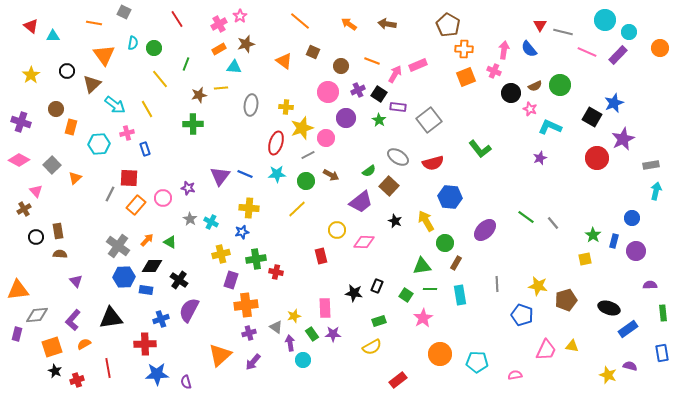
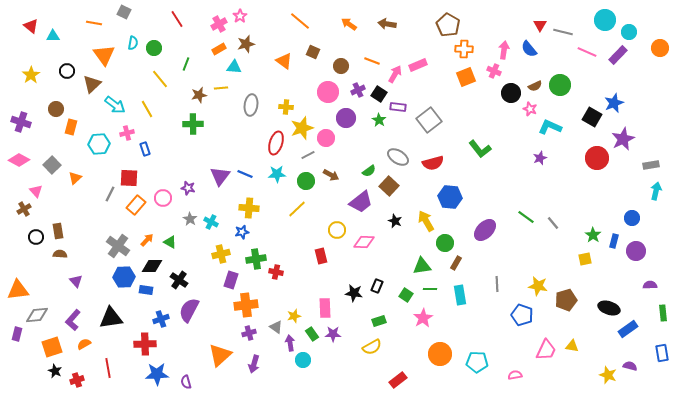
purple arrow at (253, 362): moved 1 px right, 2 px down; rotated 24 degrees counterclockwise
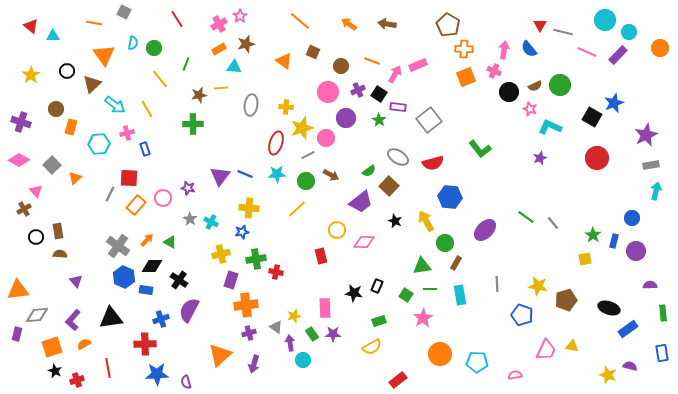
black circle at (511, 93): moved 2 px left, 1 px up
purple star at (623, 139): moved 23 px right, 4 px up
blue hexagon at (124, 277): rotated 25 degrees clockwise
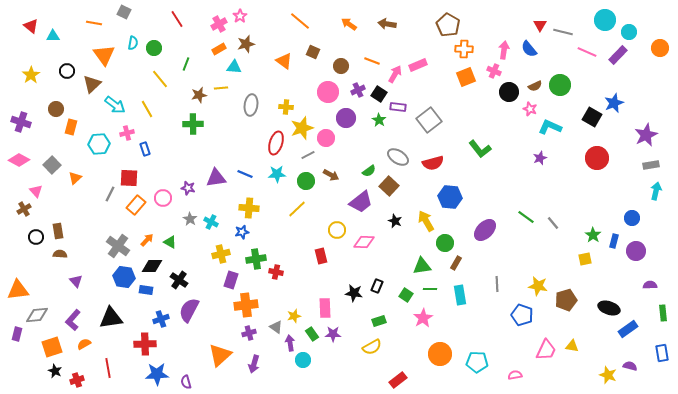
purple triangle at (220, 176): moved 4 px left, 2 px down; rotated 45 degrees clockwise
blue hexagon at (124, 277): rotated 15 degrees counterclockwise
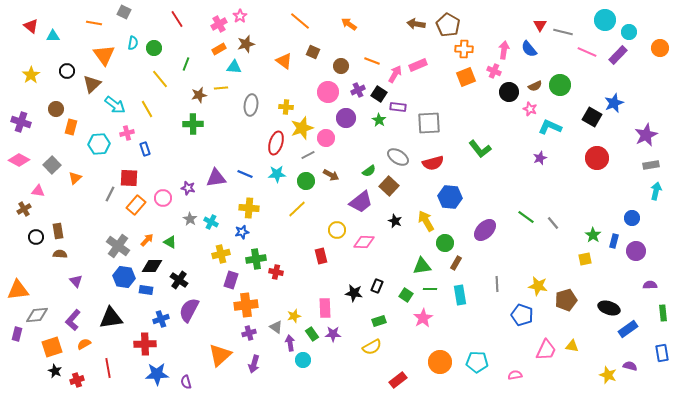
brown arrow at (387, 24): moved 29 px right
gray square at (429, 120): moved 3 px down; rotated 35 degrees clockwise
pink triangle at (36, 191): moved 2 px right; rotated 40 degrees counterclockwise
orange circle at (440, 354): moved 8 px down
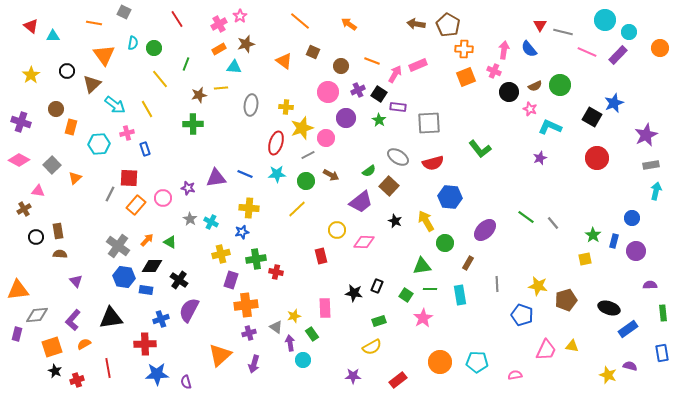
brown rectangle at (456, 263): moved 12 px right
purple star at (333, 334): moved 20 px right, 42 px down
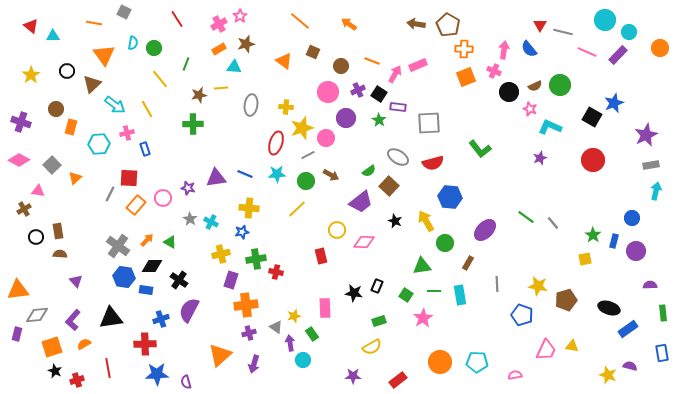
red circle at (597, 158): moved 4 px left, 2 px down
green line at (430, 289): moved 4 px right, 2 px down
